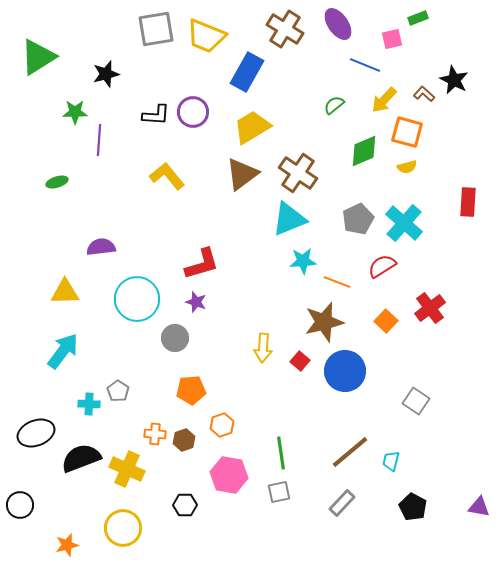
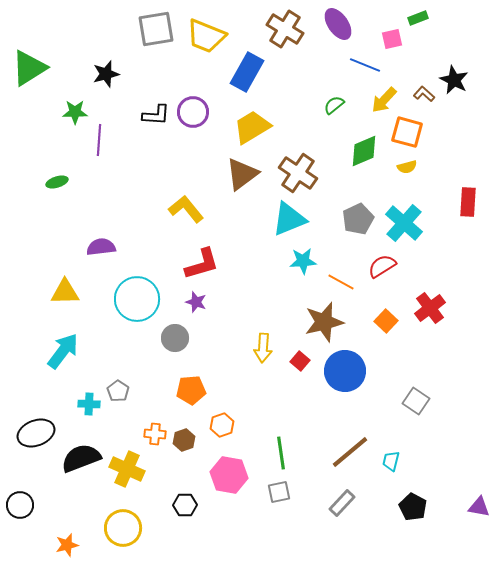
green triangle at (38, 57): moved 9 px left, 11 px down
yellow L-shape at (167, 176): moved 19 px right, 33 px down
orange line at (337, 282): moved 4 px right; rotated 8 degrees clockwise
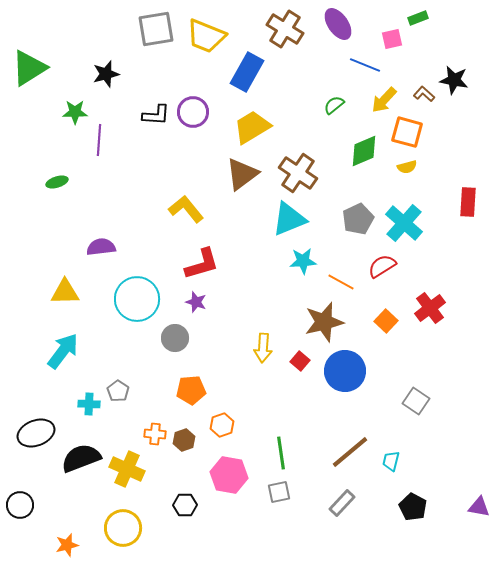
black star at (454, 80): rotated 16 degrees counterclockwise
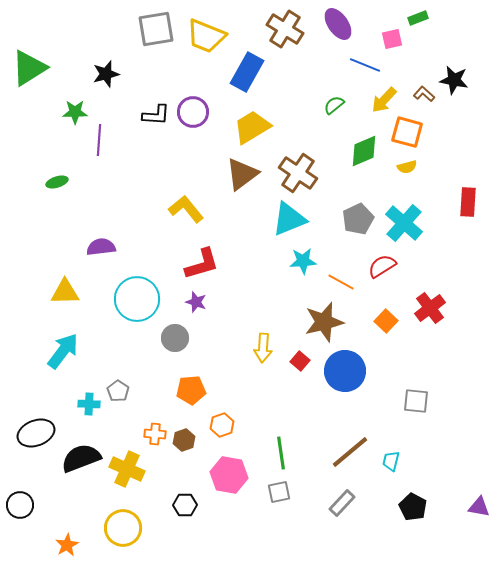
gray square at (416, 401): rotated 28 degrees counterclockwise
orange star at (67, 545): rotated 15 degrees counterclockwise
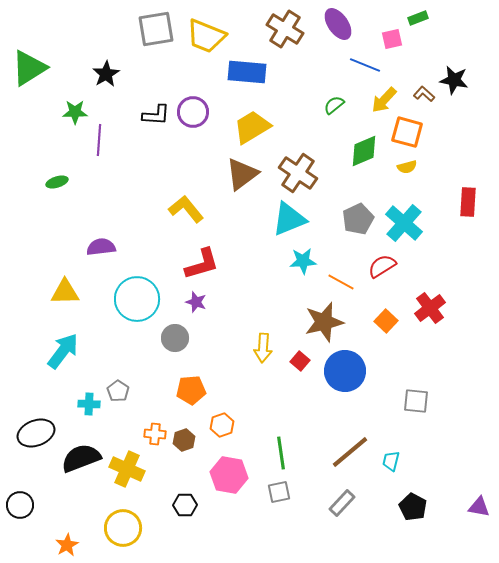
blue rectangle at (247, 72): rotated 66 degrees clockwise
black star at (106, 74): rotated 16 degrees counterclockwise
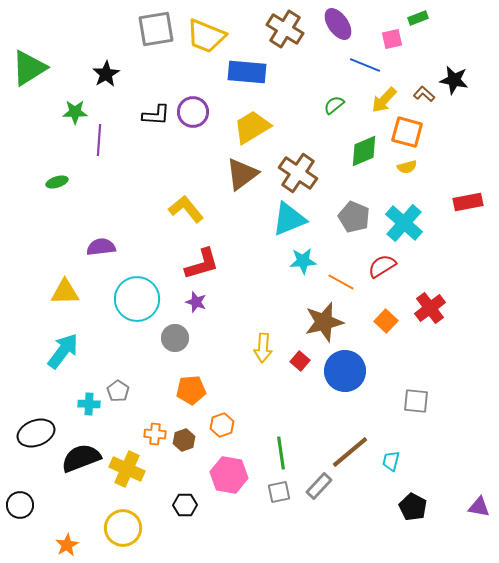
red rectangle at (468, 202): rotated 76 degrees clockwise
gray pentagon at (358, 219): moved 4 px left, 2 px up; rotated 24 degrees counterclockwise
gray rectangle at (342, 503): moved 23 px left, 17 px up
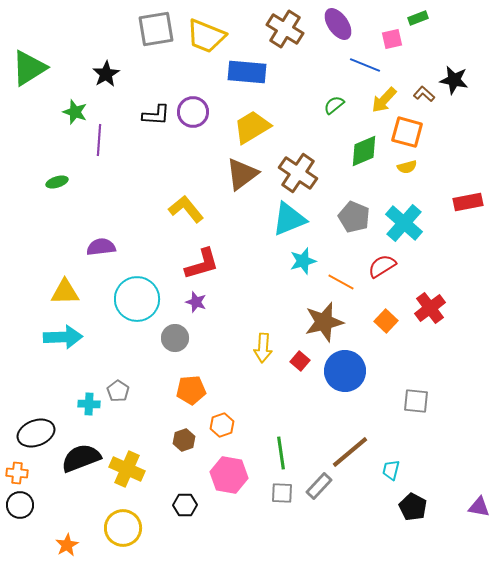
green star at (75, 112): rotated 20 degrees clockwise
cyan star at (303, 261): rotated 12 degrees counterclockwise
cyan arrow at (63, 351): moved 14 px up; rotated 51 degrees clockwise
orange cross at (155, 434): moved 138 px left, 39 px down
cyan trapezoid at (391, 461): moved 9 px down
gray square at (279, 492): moved 3 px right, 1 px down; rotated 15 degrees clockwise
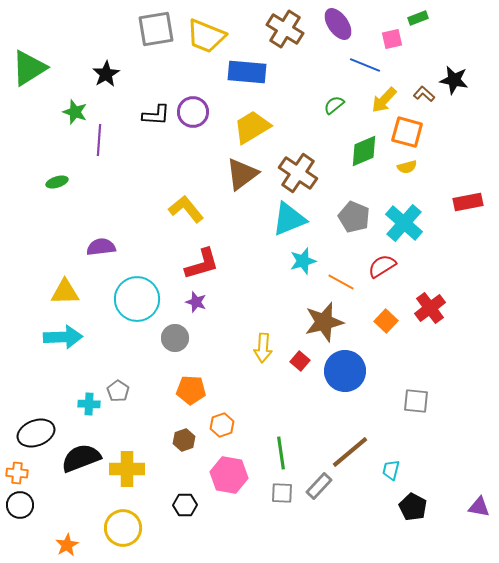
orange pentagon at (191, 390): rotated 8 degrees clockwise
yellow cross at (127, 469): rotated 24 degrees counterclockwise
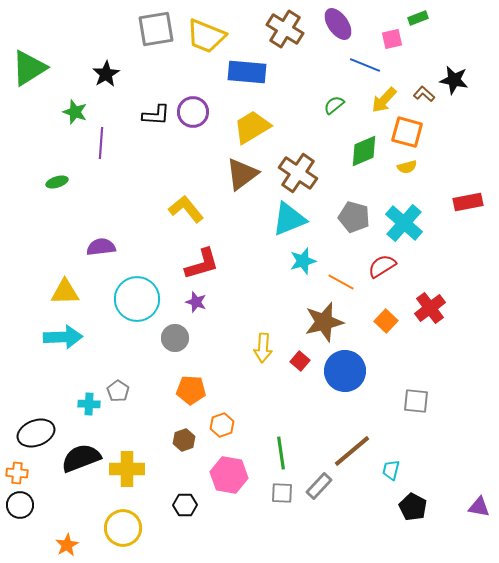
purple line at (99, 140): moved 2 px right, 3 px down
gray pentagon at (354, 217): rotated 8 degrees counterclockwise
brown line at (350, 452): moved 2 px right, 1 px up
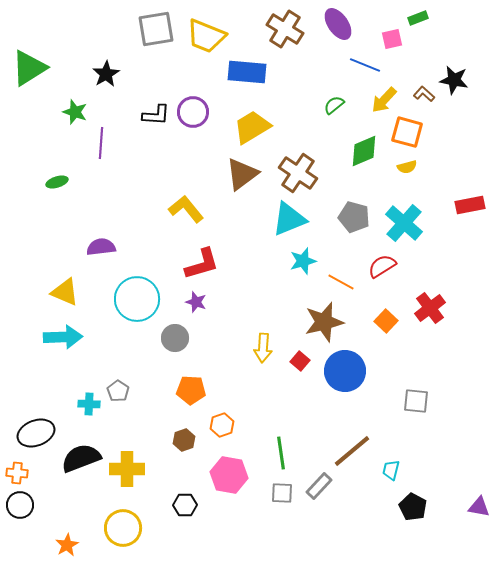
red rectangle at (468, 202): moved 2 px right, 3 px down
yellow triangle at (65, 292): rotated 24 degrees clockwise
